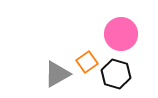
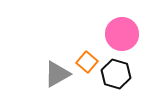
pink circle: moved 1 px right
orange square: rotated 15 degrees counterclockwise
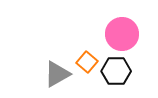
black hexagon: moved 3 px up; rotated 16 degrees counterclockwise
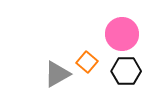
black hexagon: moved 10 px right
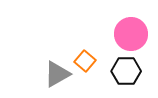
pink circle: moved 9 px right
orange square: moved 2 px left, 1 px up
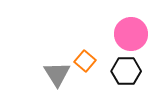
gray triangle: rotated 32 degrees counterclockwise
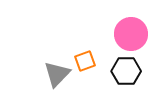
orange square: rotated 30 degrees clockwise
gray triangle: rotated 16 degrees clockwise
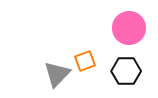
pink circle: moved 2 px left, 6 px up
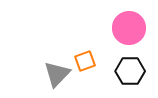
black hexagon: moved 4 px right
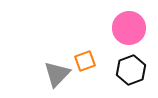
black hexagon: moved 1 px right, 1 px up; rotated 20 degrees counterclockwise
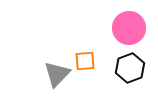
orange square: rotated 15 degrees clockwise
black hexagon: moved 1 px left, 2 px up
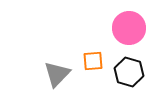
orange square: moved 8 px right
black hexagon: moved 1 px left, 4 px down; rotated 24 degrees counterclockwise
